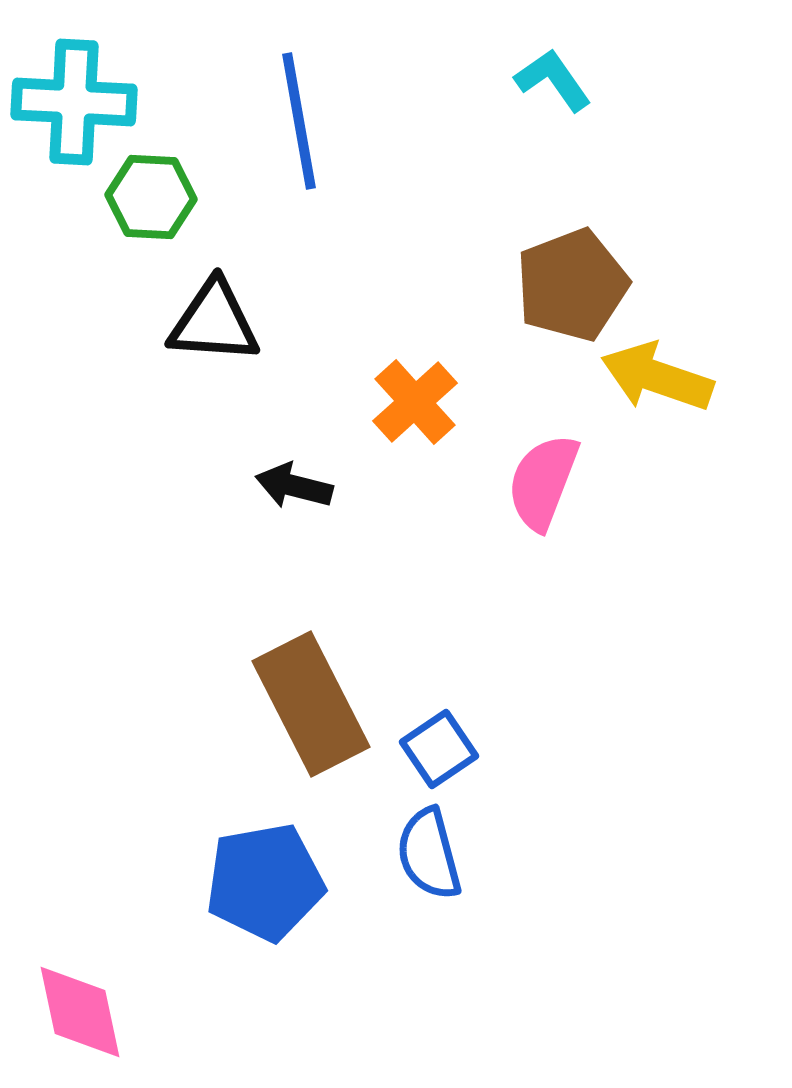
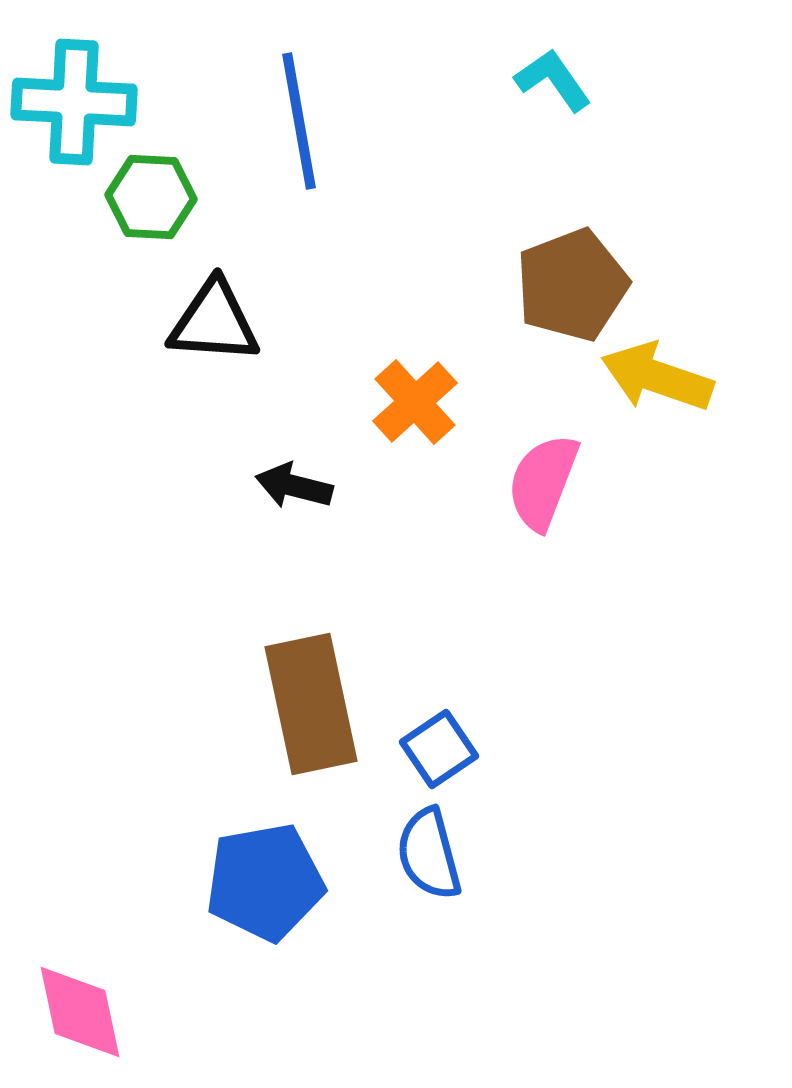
brown rectangle: rotated 15 degrees clockwise
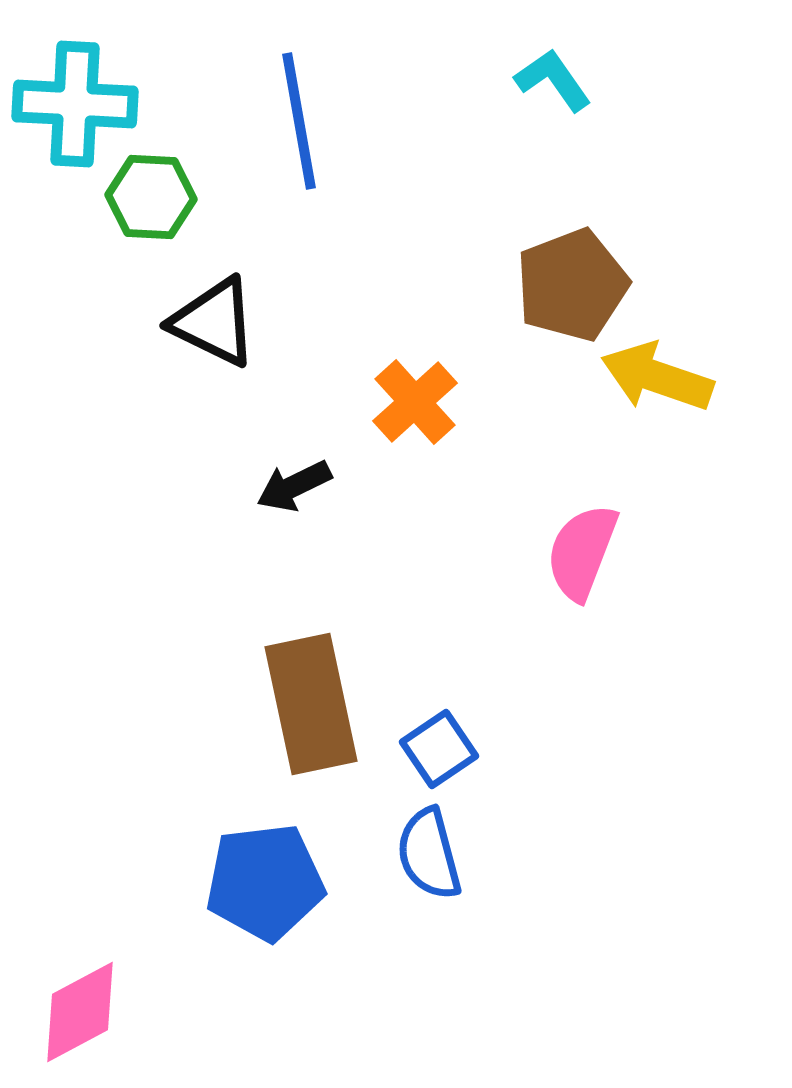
cyan cross: moved 1 px right, 2 px down
black triangle: rotated 22 degrees clockwise
pink semicircle: moved 39 px right, 70 px down
black arrow: rotated 40 degrees counterclockwise
blue pentagon: rotated 3 degrees clockwise
pink diamond: rotated 74 degrees clockwise
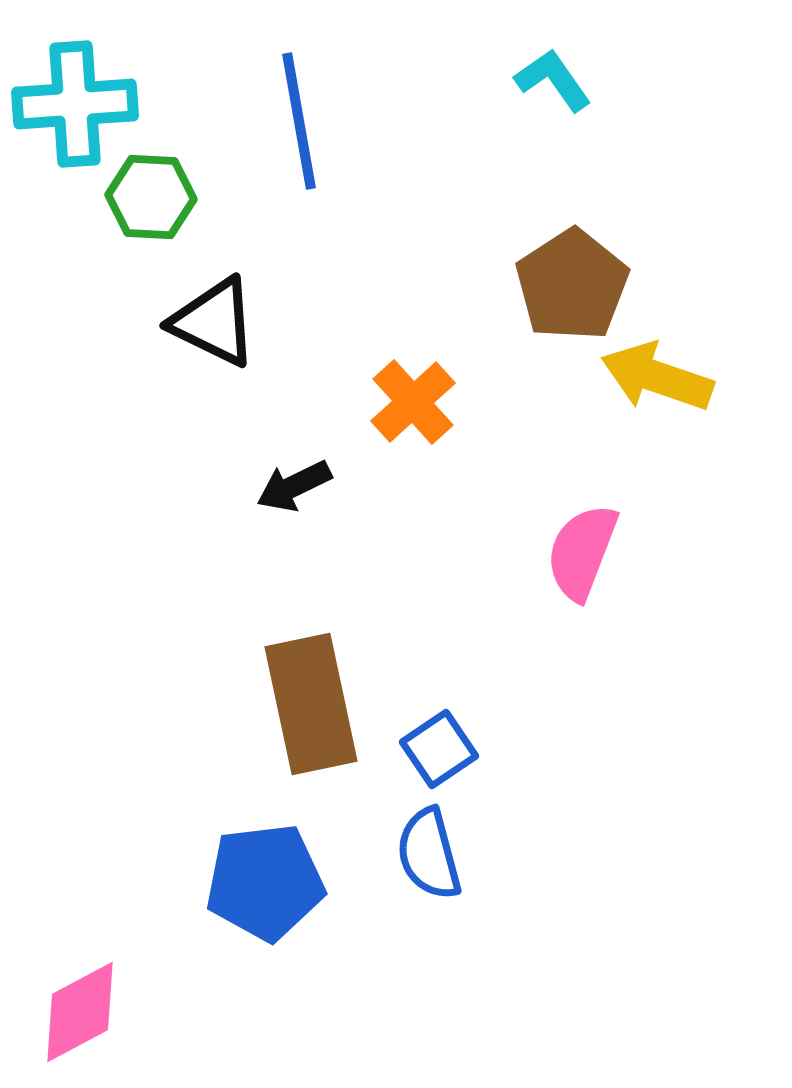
cyan cross: rotated 7 degrees counterclockwise
brown pentagon: rotated 12 degrees counterclockwise
orange cross: moved 2 px left
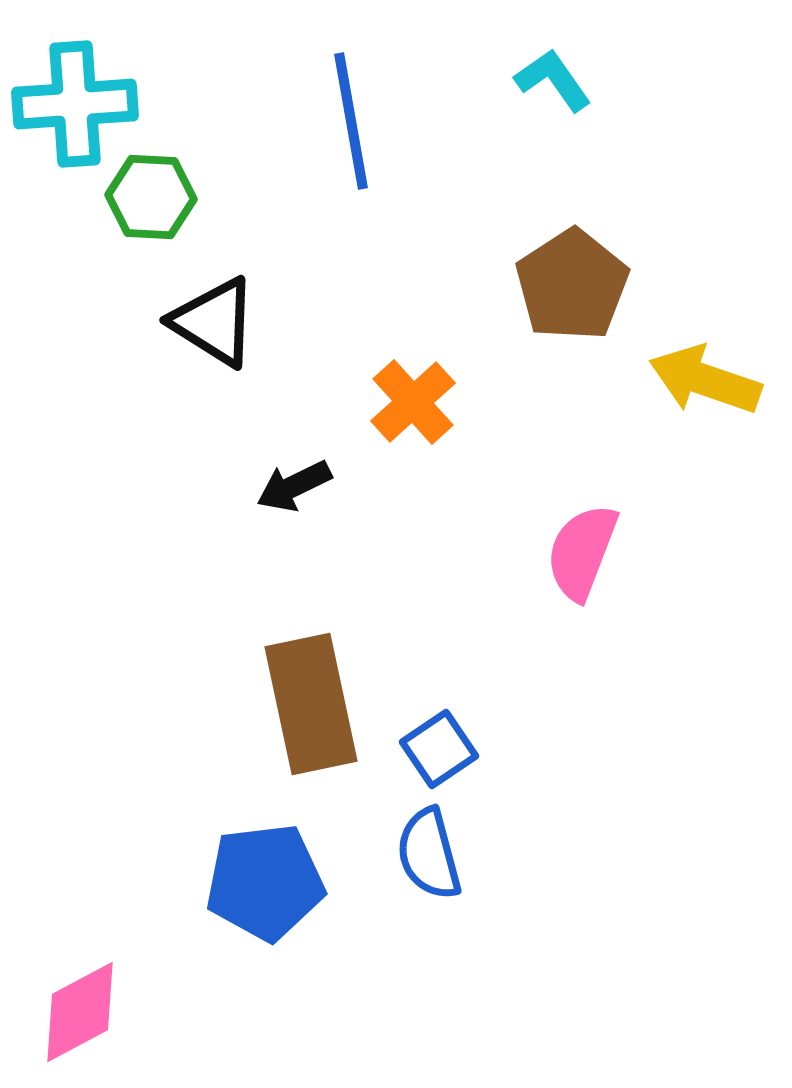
blue line: moved 52 px right
black triangle: rotated 6 degrees clockwise
yellow arrow: moved 48 px right, 3 px down
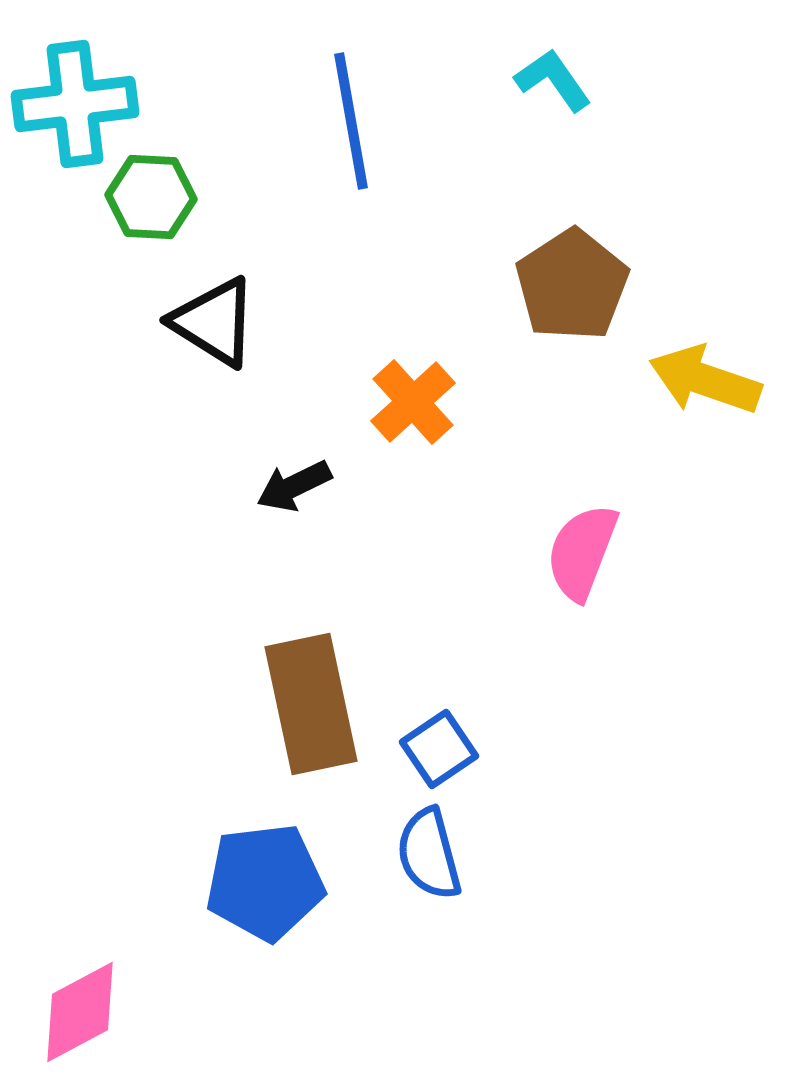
cyan cross: rotated 3 degrees counterclockwise
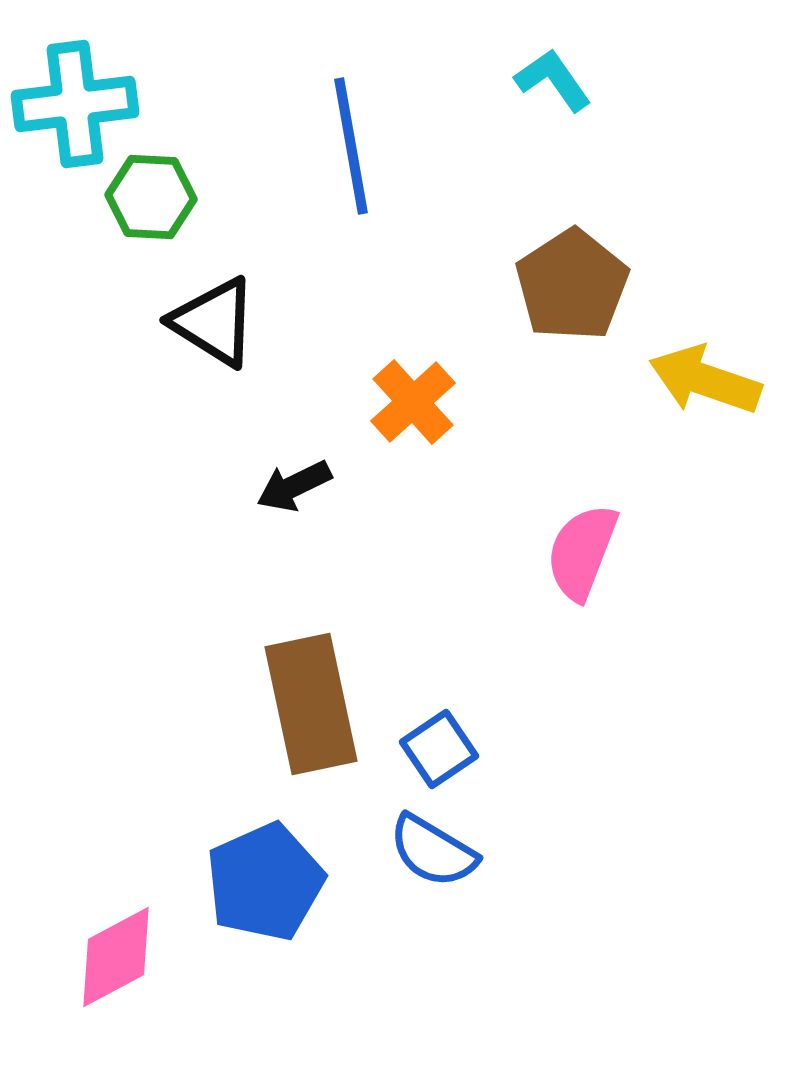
blue line: moved 25 px down
blue semicircle: moved 4 px right, 3 px up; rotated 44 degrees counterclockwise
blue pentagon: rotated 17 degrees counterclockwise
pink diamond: moved 36 px right, 55 px up
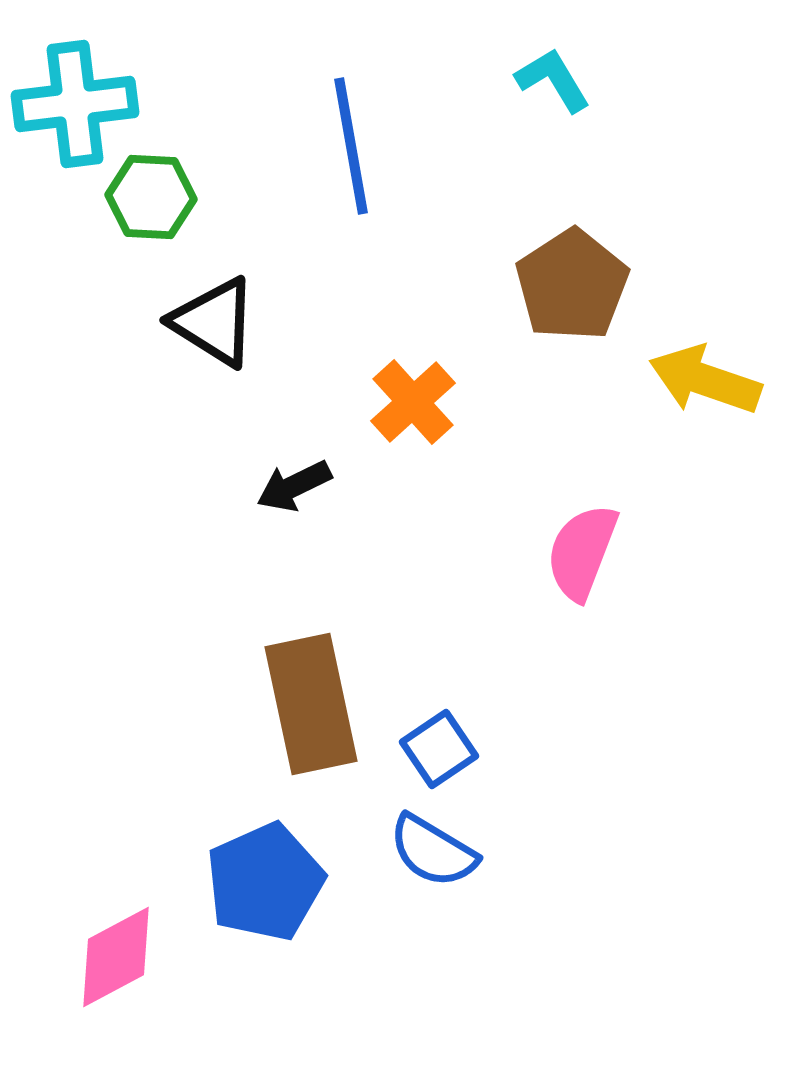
cyan L-shape: rotated 4 degrees clockwise
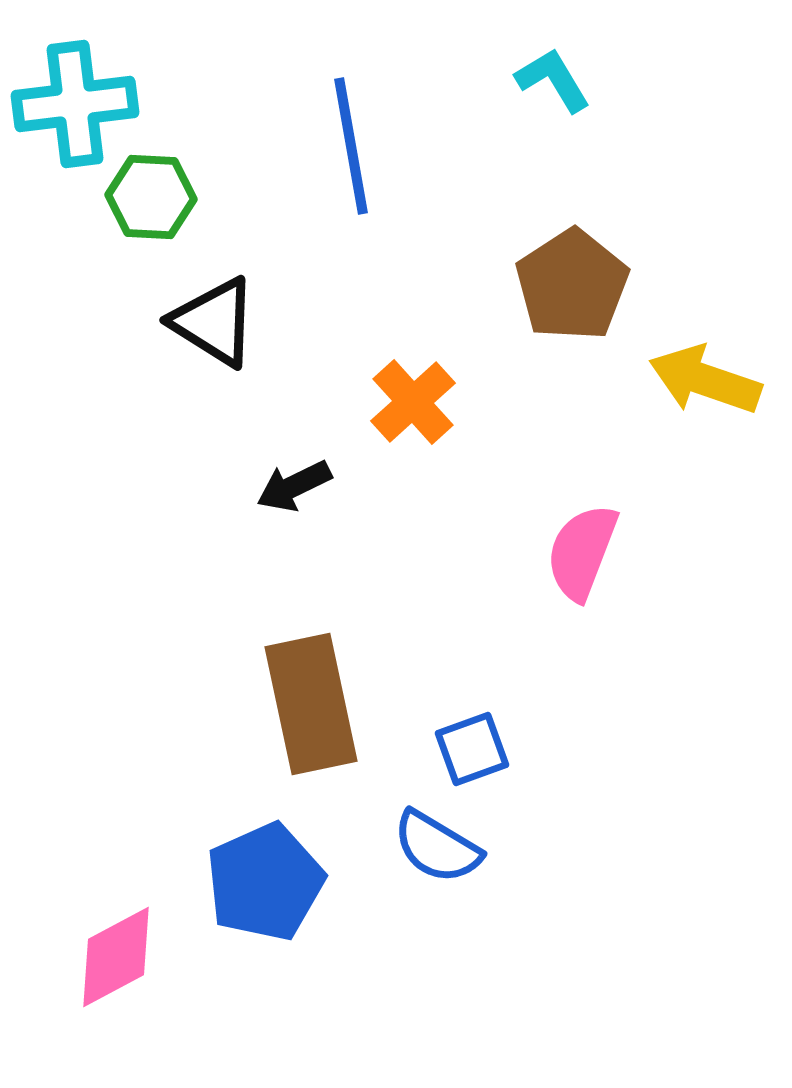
blue square: moved 33 px right; rotated 14 degrees clockwise
blue semicircle: moved 4 px right, 4 px up
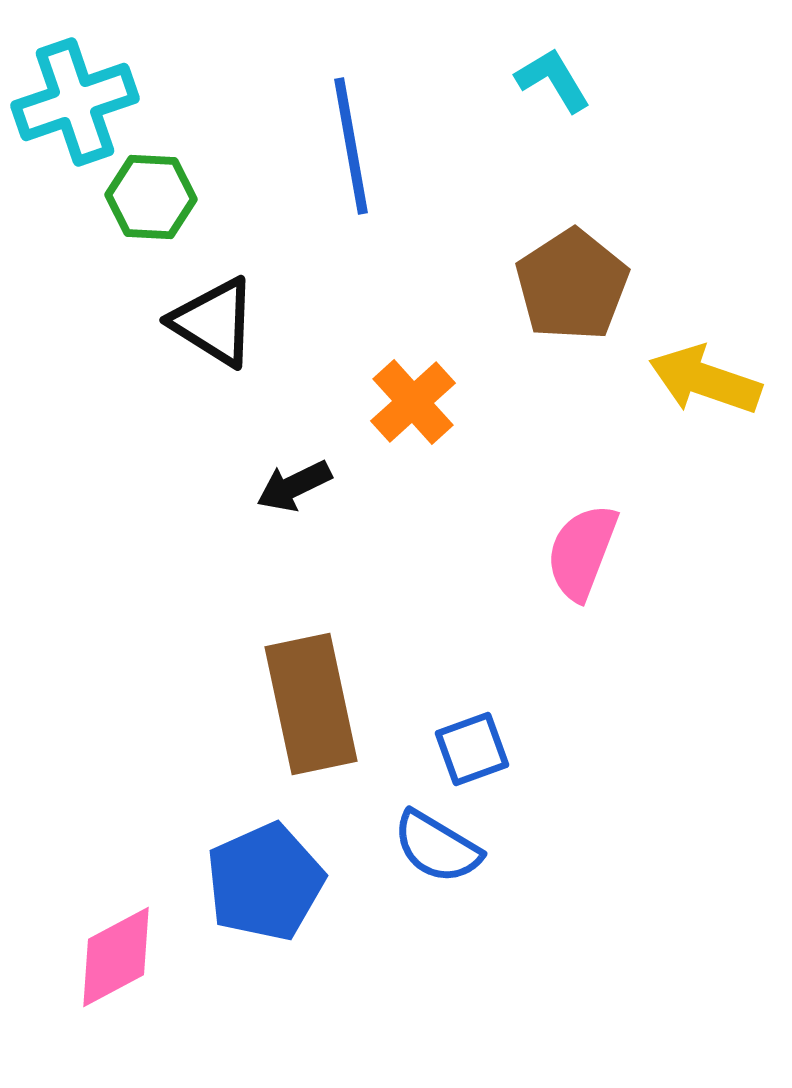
cyan cross: moved 2 px up; rotated 12 degrees counterclockwise
